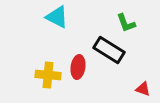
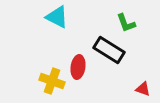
yellow cross: moved 4 px right, 6 px down; rotated 15 degrees clockwise
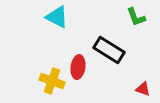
green L-shape: moved 10 px right, 6 px up
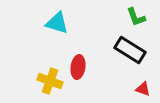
cyan triangle: moved 6 px down; rotated 10 degrees counterclockwise
black rectangle: moved 21 px right
yellow cross: moved 2 px left
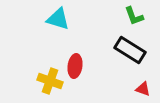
green L-shape: moved 2 px left, 1 px up
cyan triangle: moved 1 px right, 4 px up
red ellipse: moved 3 px left, 1 px up
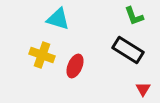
black rectangle: moved 2 px left
red ellipse: rotated 15 degrees clockwise
yellow cross: moved 8 px left, 26 px up
red triangle: rotated 42 degrees clockwise
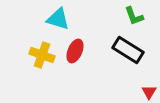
red ellipse: moved 15 px up
red triangle: moved 6 px right, 3 px down
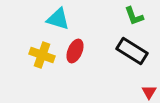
black rectangle: moved 4 px right, 1 px down
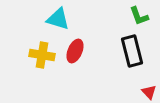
green L-shape: moved 5 px right
black rectangle: rotated 44 degrees clockwise
yellow cross: rotated 10 degrees counterclockwise
red triangle: rotated 14 degrees counterclockwise
